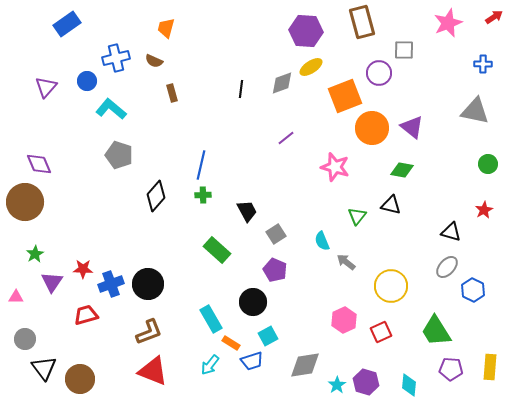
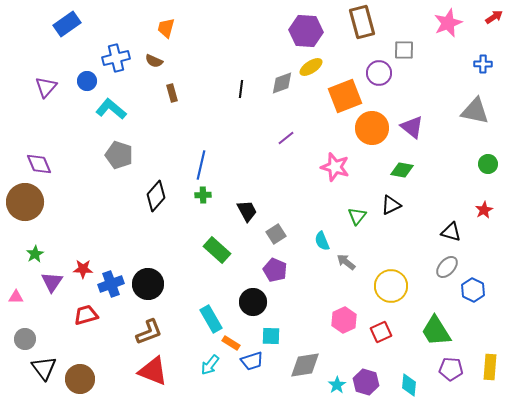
black triangle at (391, 205): rotated 40 degrees counterclockwise
cyan square at (268, 336): moved 3 px right; rotated 30 degrees clockwise
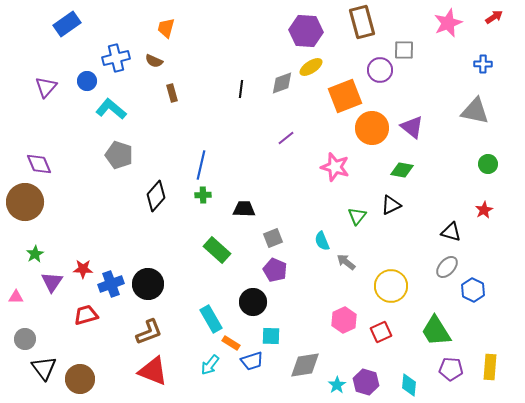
purple circle at (379, 73): moved 1 px right, 3 px up
black trapezoid at (247, 211): moved 3 px left, 2 px up; rotated 60 degrees counterclockwise
gray square at (276, 234): moved 3 px left, 4 px down; rotated 12 degrees clockwise
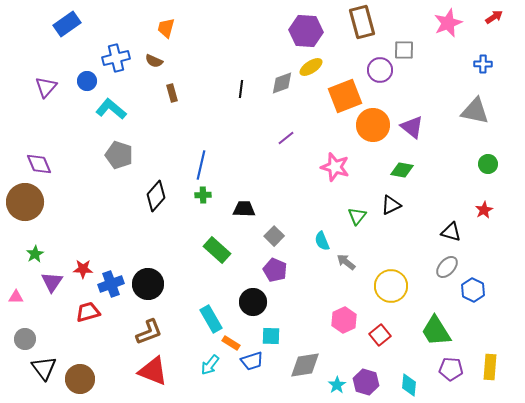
orange circle at (372, 128): moved 1 px right, 3 px up
gray square at (273, 238): moved 1 px right, 2 px up; rotated 24 degrees counterclockwise
red trapezoid at (86, 315): moved 2 px right, 3 px up
red square at (381, 332): moved 1 px left, 3 px down; rotated 15 degrees counterclockwise
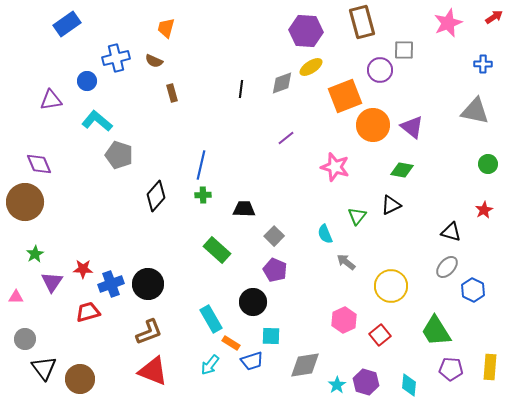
purple triangle at (46, 87): moved 5 px right, 13 px down; rotated 40 degrees clockwise
cyan L-shape at (111, 109): moved 14 px left, 12 px down
cyan semicircle at (322, 241): moved 3 px right, 7 px up
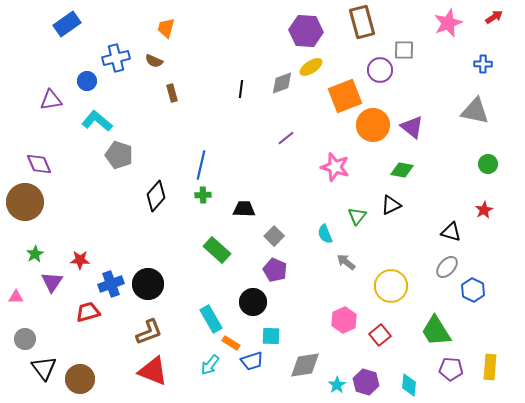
red star at (83, 269): moved 3 px left, 9 px up
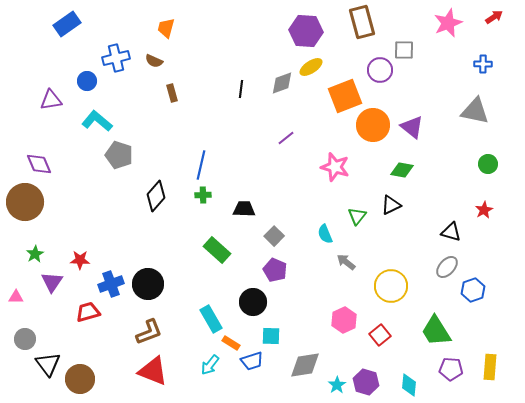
blue hexagon at (473, 290): rotated 15 degrees clockwise
black triangle at (44, 368): moved 4 px right, 4 px up
